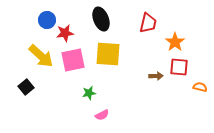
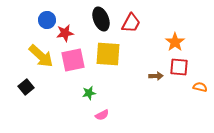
red trapezoid: moved 17 px left; rotated 15 degrees clockwise
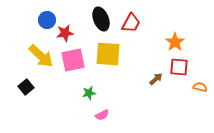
brown arrow: moved 3 px down; rotated 40 degrees counterclockwise
